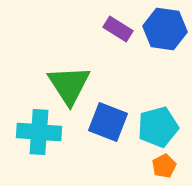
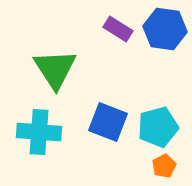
green triangle: moved 14 px left, 16 px up
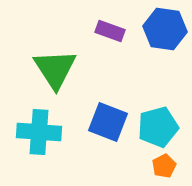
purple rectangle: moved 8 px left, 2 px down; rotated 12 degrees counterclockwise
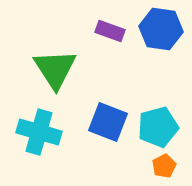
blue hexagon: moved 4 px left
cyan cross: rotated 12 degrees clockwise
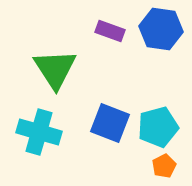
blue square: moved 2 px right, 1 px down
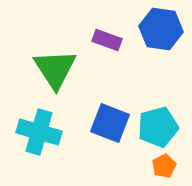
purple rectangle: moved 3 px left, 9 px down
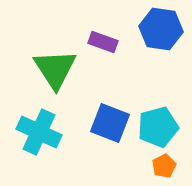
purple rectangle: moved 4 px left, 2 px down
cyan cross: rotated 9 degrees clockwise
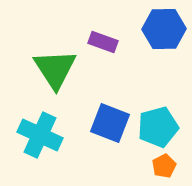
blue hexagon: moved 3 px right; rotated 9 degrees counterclockwise
cyan cross: moved 1 px right, 3 px down
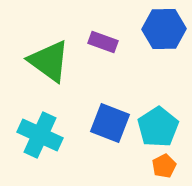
green triangle: moved 6 px left, 8 px up; rotated 21 degrees counterclockwise
cyan pentagon: rotated 18 degrees counterclockwise
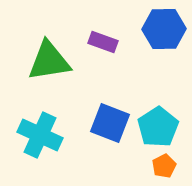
green triangle: rotated 45 degrees counterclockwise
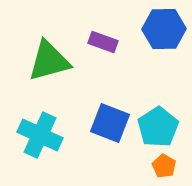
green triangle: rotated 6 degrees counterclockwise
orange pentagon: rotated 15 degrees counterclockwise
